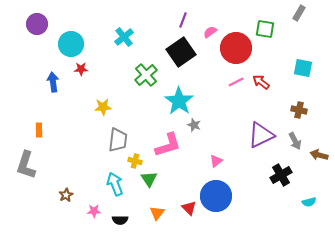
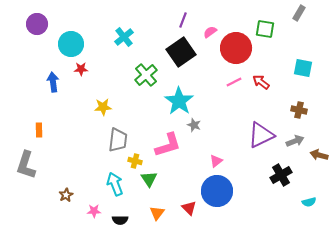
pink line: moved 2 px left
gray arrow: rotated 84 degrees counterclockwise
blue circle: moved 1 px right, 5 px up
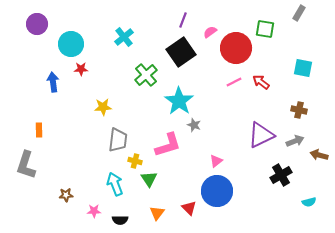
brown star: rotated 24 degrees clockwise
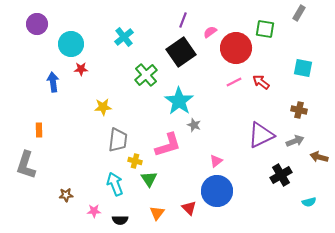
brown arrow: moved 2 px down
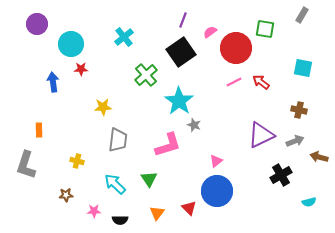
gray rectangle: moved 3 px right, 2 px down
yellow cross: moved 58 px left
cyan arrow: rotated 25 degrees counterclockwise
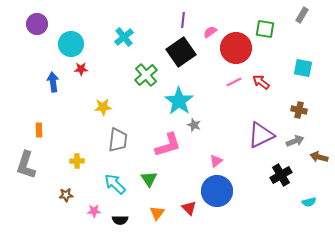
purple line: rotated 14 degrees counterclockwise
yellow cross: rotated 16 degrees counterclockwise
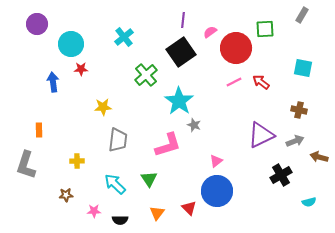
green square: rotated 12 degrees counterclockwise
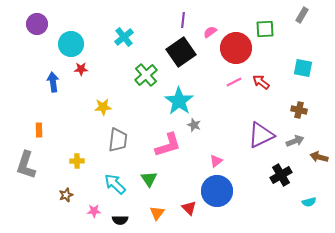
brown star: rotated 16 degrees counterclockwise
